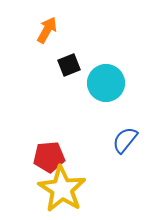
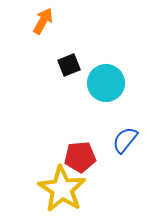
orange arrow: moved 4 px left, 9 px up
red pentagon: moved 31 px right
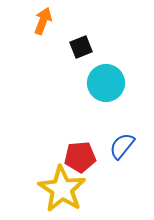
orange arrow: rotated 8 degrees counterclockwise
black square: moved 12 px right, 18 px up
blue semicircle: moved 3 px left, 6 px down
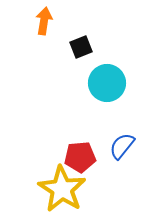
orange arrow: moved 1 px right; rotated 12 degrees counterclockwise
cyan circle: moved 1 px right
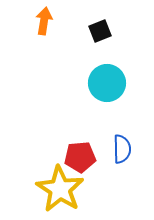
black square: moved 19 px right, 16 px up
blue semicircle: moved 3 px down; rotated 140 degrees clockwise
yellow star: moved 2 px left
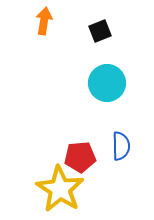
blue semicircle: moved 1 px left, 3 px up
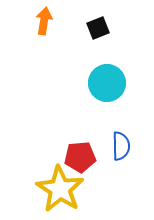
black square: moved 2 px left, 3 px up
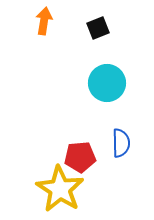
blue semicircle: moved 3 px up
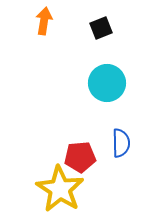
black square: moved 3 px right
